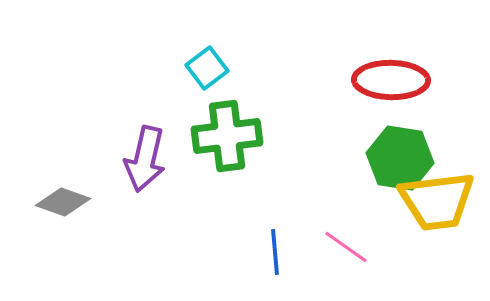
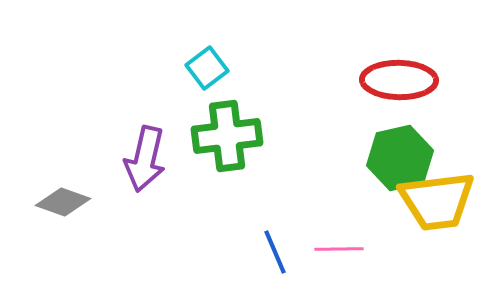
red ellipse: moved 8 px right
green hexagon: rotated 22 degrees counterclockwise
pink line: moved 7 px left, 2 px down; rotated 36 degrees counterclockwise
blue line: rotated 18 degrees counterclockwise
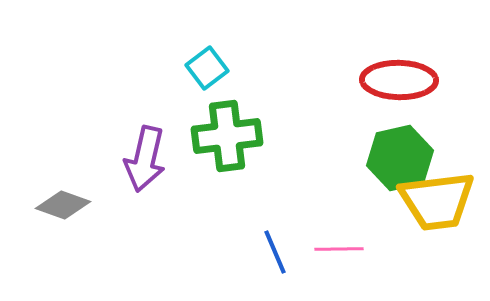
gray diamond: moved 3 px down
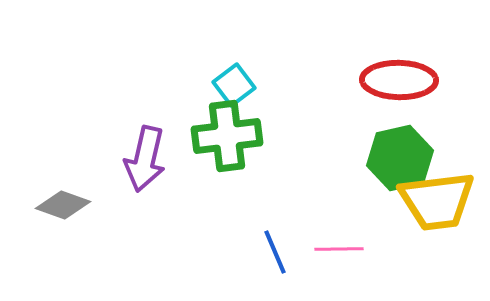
cyan square: moved 27 px right, 17 px down
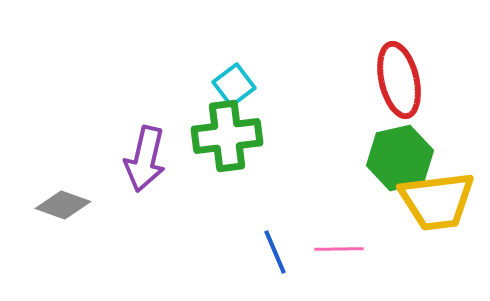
red ellipse: rotated 76 degrees clockwise
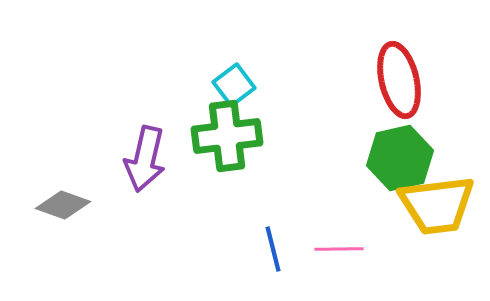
yellow trapezoid: moved 4 px down
blue line: moved 2 px left, 3 px up; rotated 9 degrees clockwise
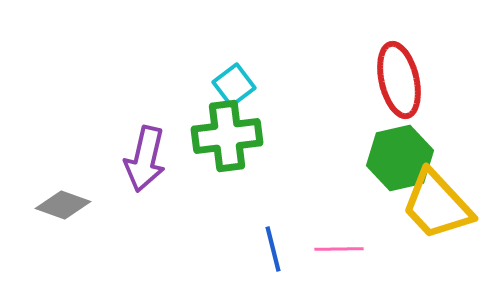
yellow trapezoid: rotated 54 degrees clockwise
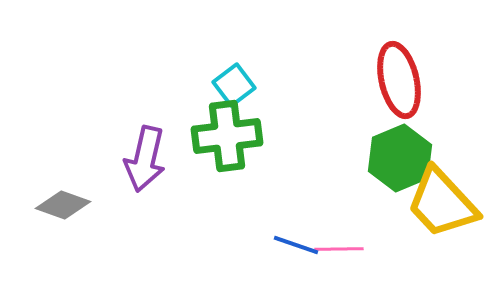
green hexagon: rotated 10 degrees counterclockwise
yellow trapezoid: moved 5 px right, 2 px up
blue line: moved 23 px right, 4 px up; rotated 57 degrees counterclockwise
